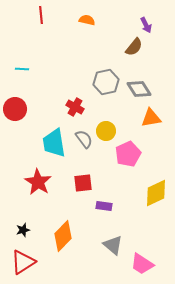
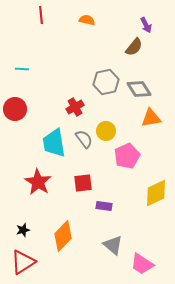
red cross: rotated 30 degrees clockwise
pink pentagon: moved 1 px left, 2 px down
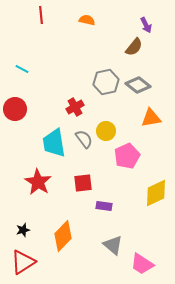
cyan line: rotated 24 degrees clockwise
gray diamond: moved 1 px left, 4 px up; rotated 20 degrees counterclockwise
